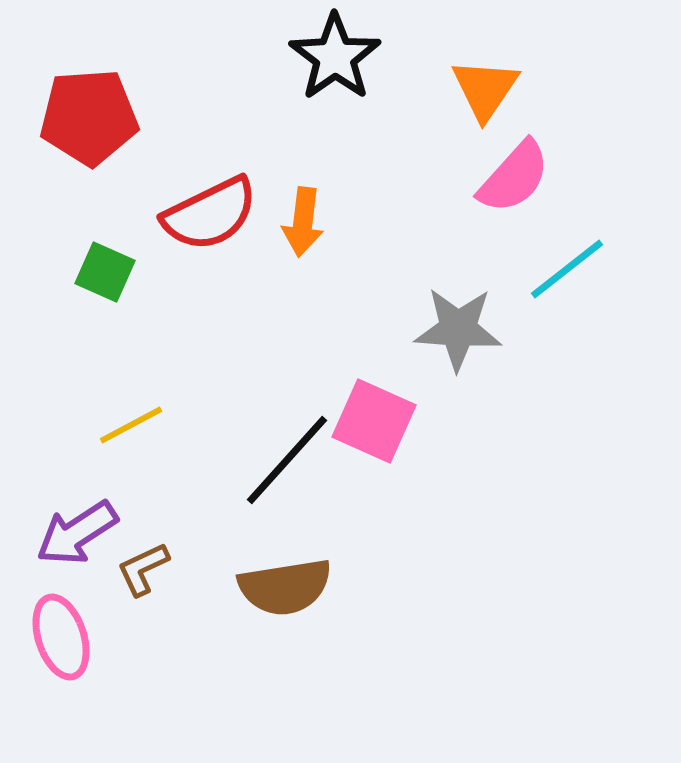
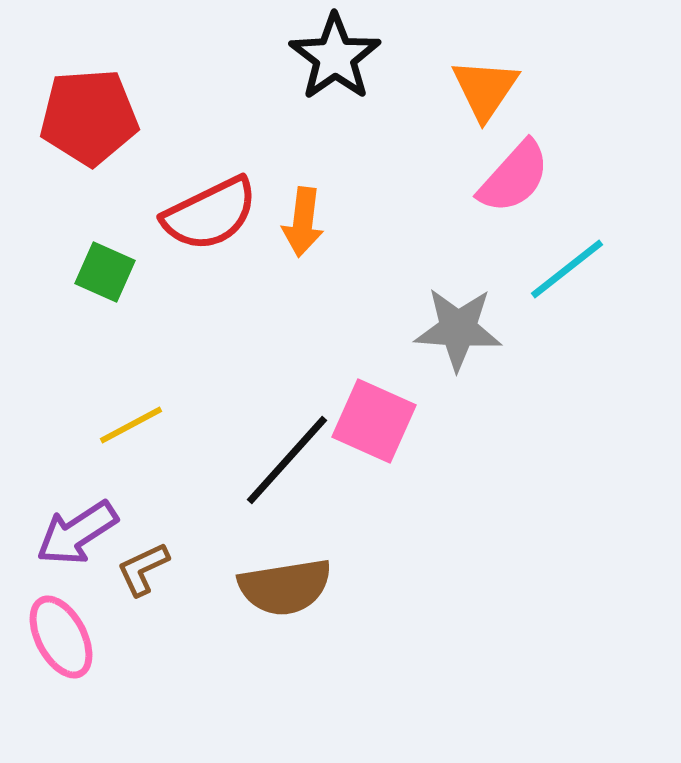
pink ellipse: rotated 10 degrees counterclockwise
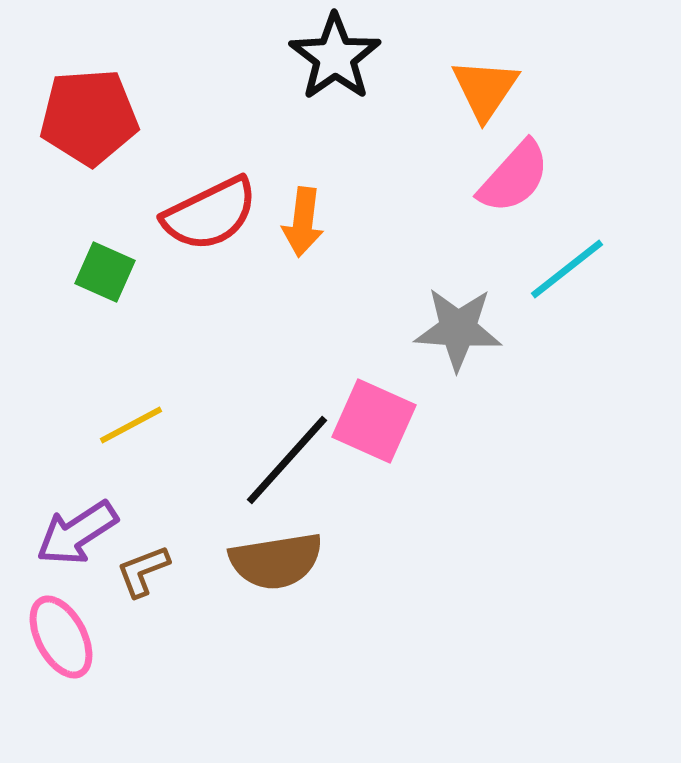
brown L-shape: moved 2 px down; rotated 4 degrees clockwise
brown semicircle: moved 9 px left, 26 px up
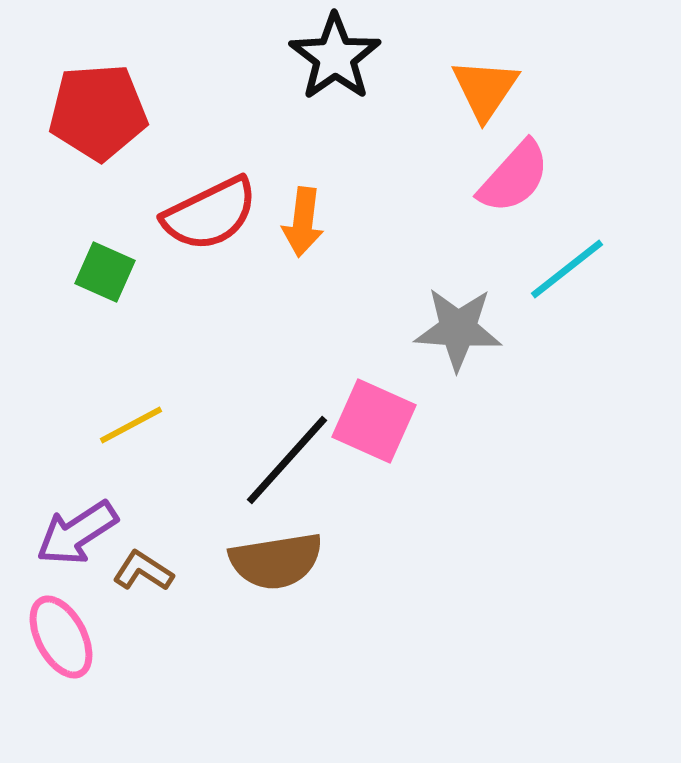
red pentagon: moved 9 px right, 5 px up
brown L-shape: rotated 54 degrees clockwise
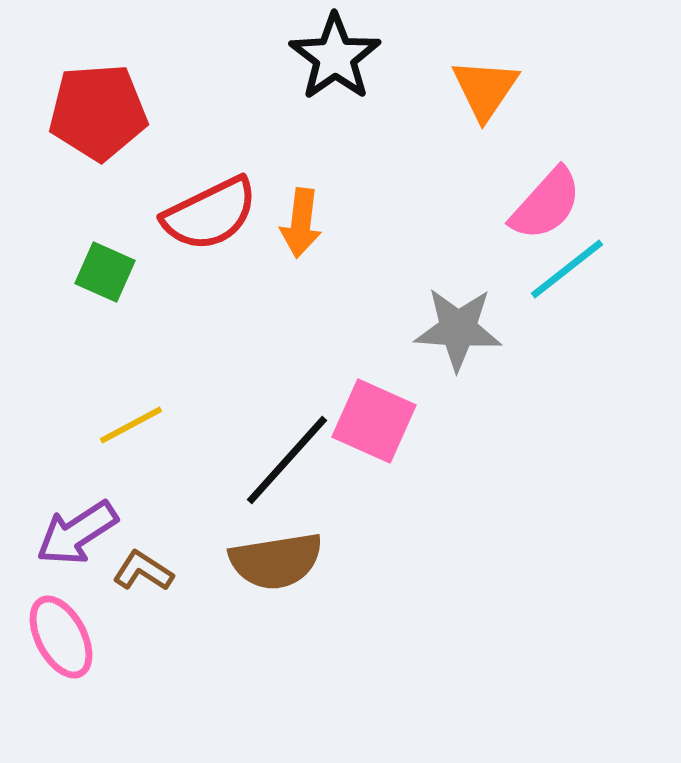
pink semicircle: moved 32 px right, 27 px down
orange arrow: moved 2 px left, 1 px down
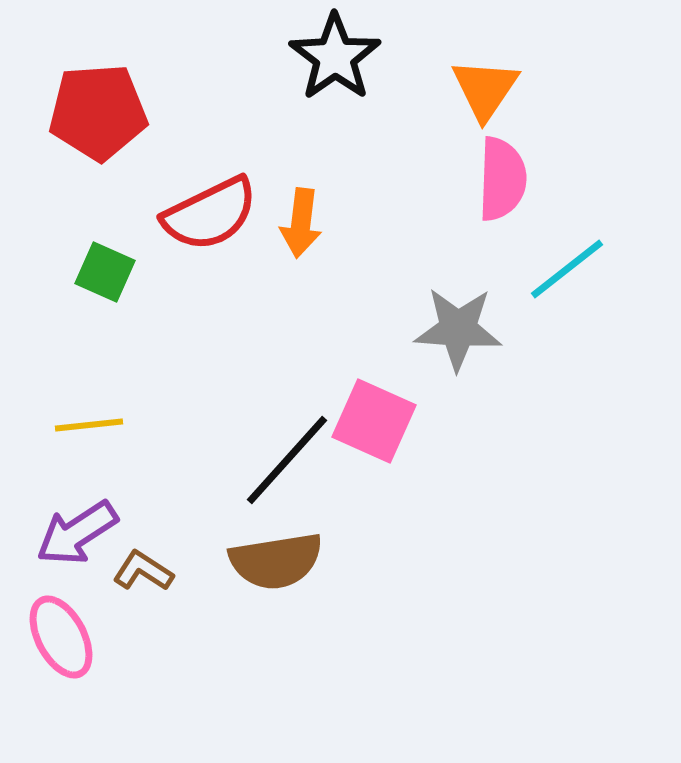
pink semicircle: moved 44 px left, 25 px up; rotated 40 degrees counterclockwise
yellow line: moved 42 px left; rotated 22 degrees clockwise
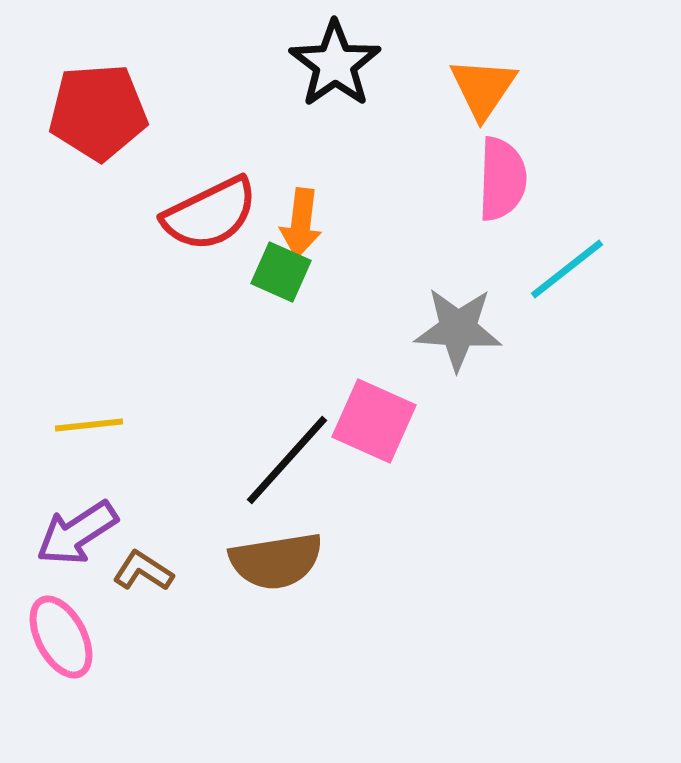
black star: moved 7 px down
orange triangle: moved 2 px left, 1 px up
green square: moved 176 px right
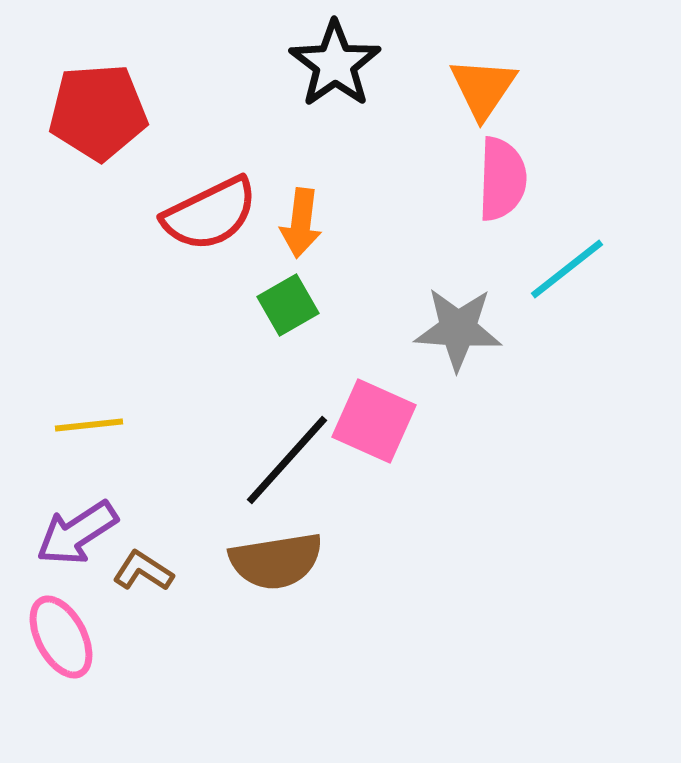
green square: moved 7 px right, 33 px down; rotated 36 degrees clockwise
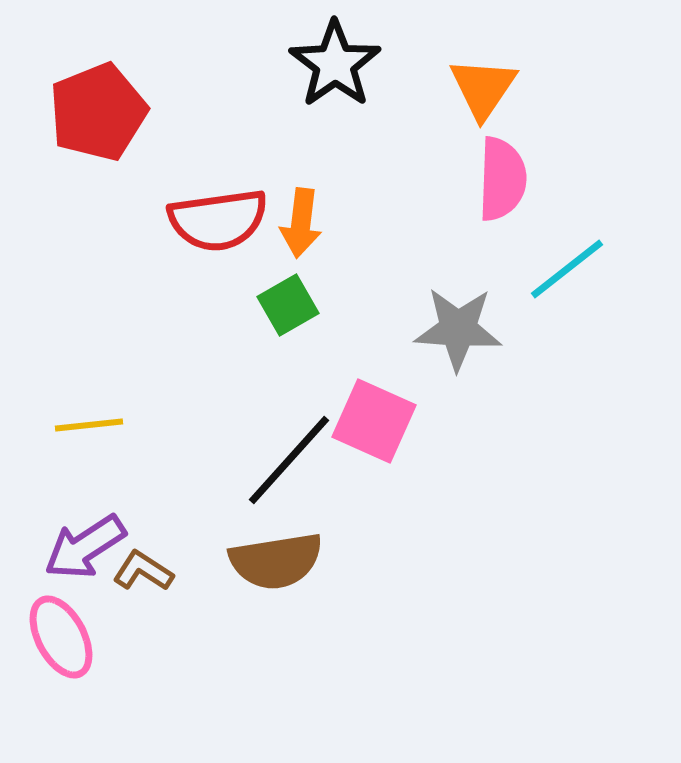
red pentagon: rotated 18 degrees counterclockwise
red semicircle: moved 8 px right, 6 px down; rotated 18 degrees clockwise
black line: moved 2 px right
purple arrow: moved 8 px right, 14 px down
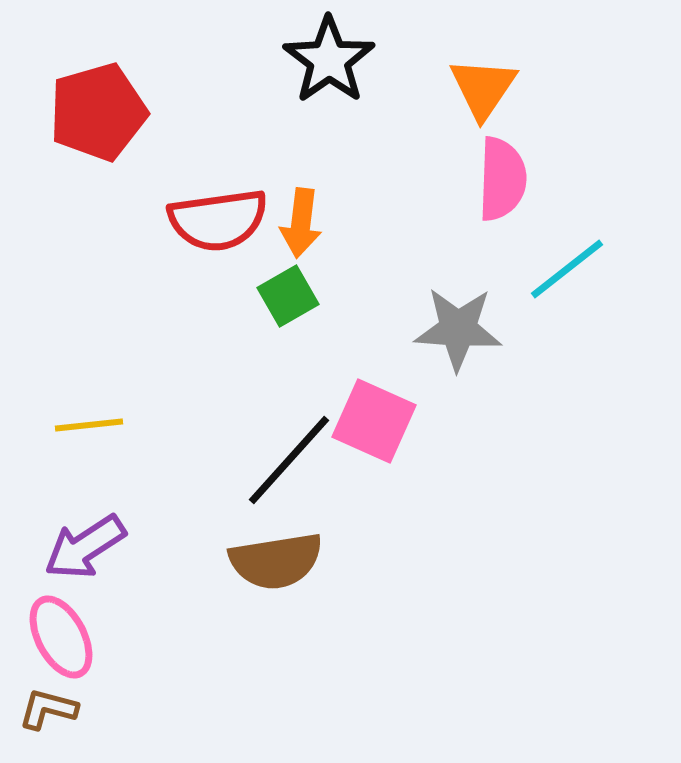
black star: moved 6 px left, 4 px up
red pentagon: rotated 6 degrees clockwise
green square: moved 9 px up
brown L-shape: moved 95 px left, 138 px down; rotated 18 degrees counterclockwise
